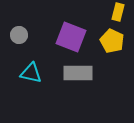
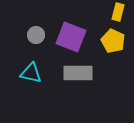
gray circle: moved 17 px right
yellow pentagon: moved 1 px right
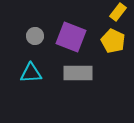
yellow rectangle: rotated 24 degrees clockwise
gray circle: moved 1 px left, 1 px down
cyan triangle: rotated 15 degrees counterclockwise
